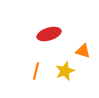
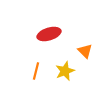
orange triangle: moved 2 px right; rotated 28 degrees clockwise
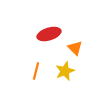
orange triangle: moved 10 px left, 3 px up
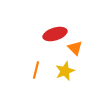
red ellipse: moved 6 px right
orange line: moved 1 px up
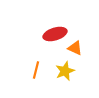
orange triangle: rotated 21 degrees counterclockwise
